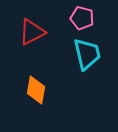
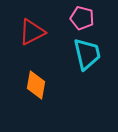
orange diamond: moved 5 px up
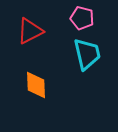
red triangle: moved 2 px left, 1 px up
orange diamond: rotated 12 degrees counterclockwise
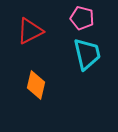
orange diamond: rotated 16 degrees clockwise
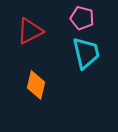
cyan trapezoid: moved 1 px left, 1 px up
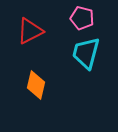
cyan trapezoid: rotated 152 degrees counterclockwise
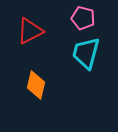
pink pentagon: moved 1 px right
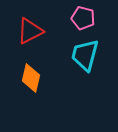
cyan trapezoid: moved 1 px left, 2 px down
orange diamond: moved 5 px left, 7 px up
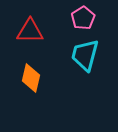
pink pentagon: rotated 25 degrees clockwise
red triangle: rotated 28 degrees clockwise
